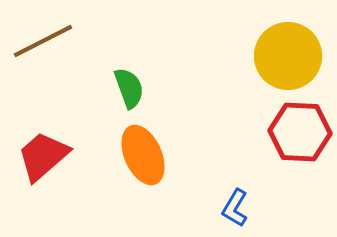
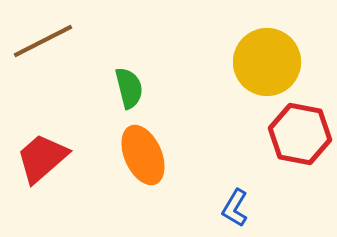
yellow circle: moved 21 px left, 6 px down
green semicircle: rotated 6 degrees clockwise
red hexagon: moved 2 px down; rotated 8 degrees clockwise
red trapezoid: moved 1 px left, 2 px down
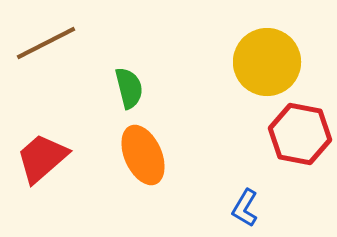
brown line: moved 3 px right, 2 px down
blue L-shape: moved 10 px right
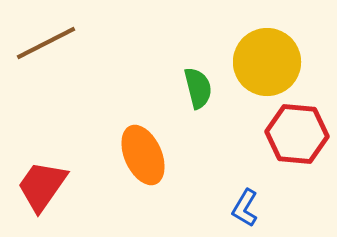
green semicircle: moved 69 px right
red hexagon: moved 3 px left; rotated 6 degrees counterclockwise
red trapezoid: moved 28 px down; rotated 14 degrees counterclockwise
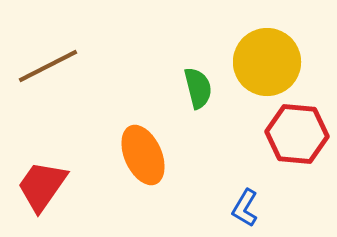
brown line: moved 2 px right, 23 px down
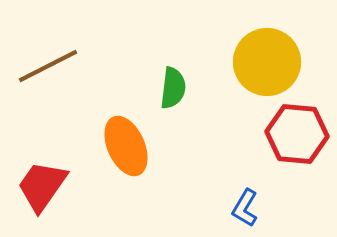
green semicircle: moved 25 px left; rotated 21 degrees clockwise
orange ellipse: moved 17 px left, 9 px up
